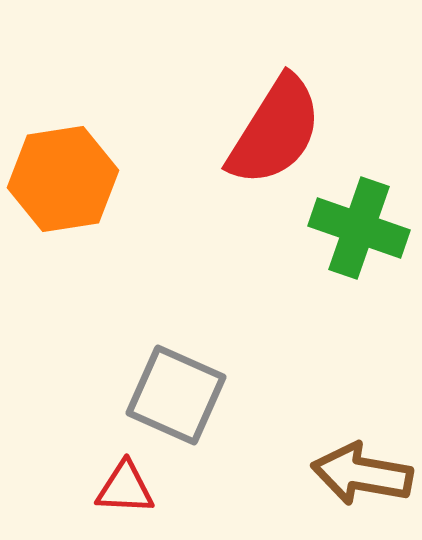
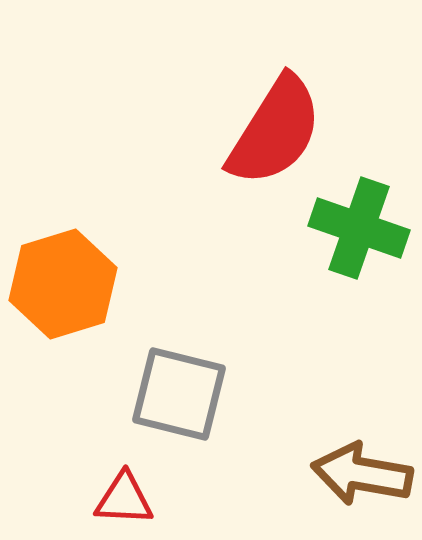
orange hexagon: moved 105 px down; rotated 8 degrees counterclockwise
gray square: moved 3 px right, 1 px up; rotated 10 degrees counterclockwise
red triangle: moved 1 px left, 11 px down
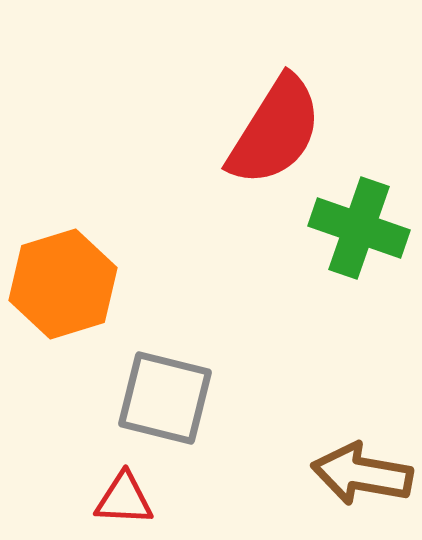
gray square: moved 14 px left, 4 px down
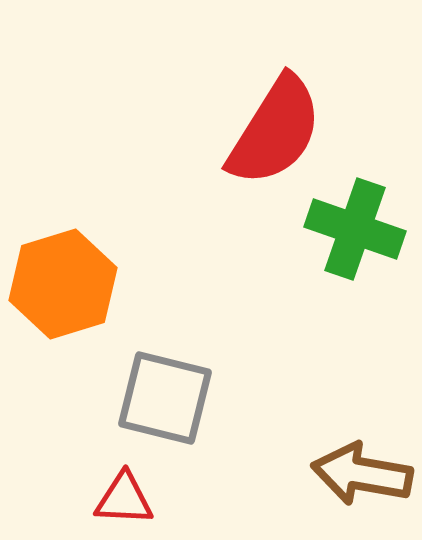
green cross: moved 4 px left, 1 px down
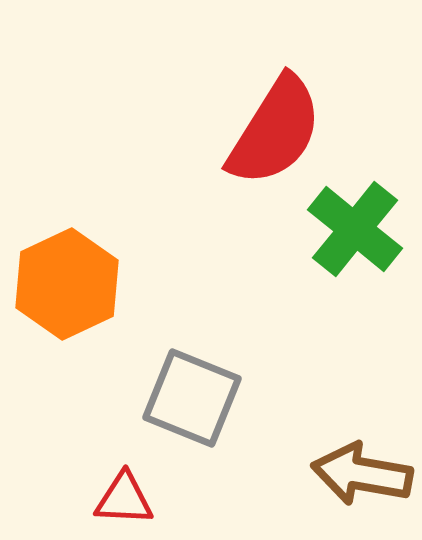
green cross: rotated 20 degrees clockwise
orange hexagon: moved 4 px right; rotated 8 degrees counterclockwise
gray square: moved 27 px right; rotated 8 degrees clockwise
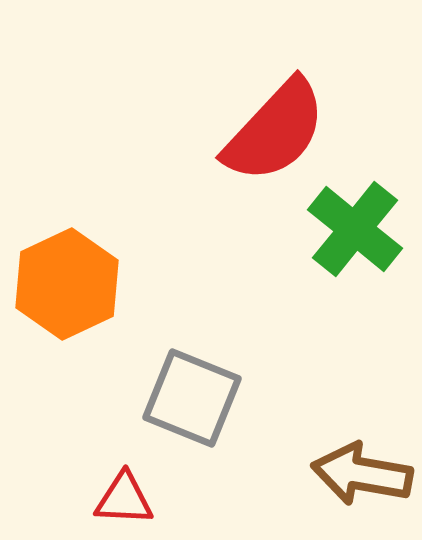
red semicircle: rotated 11 degrees clockwise
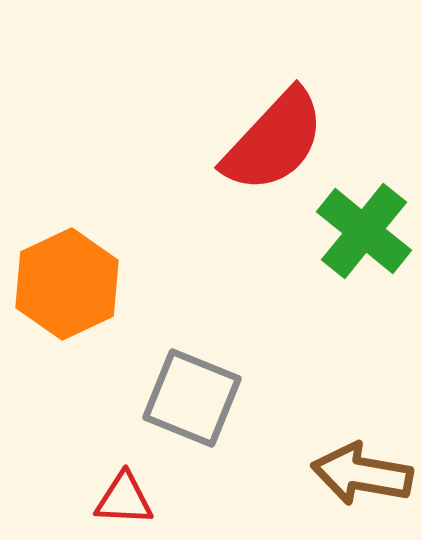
red semicircle: moved 1 px left, 10 px down
green cross: moved 9 px right, 2 px down
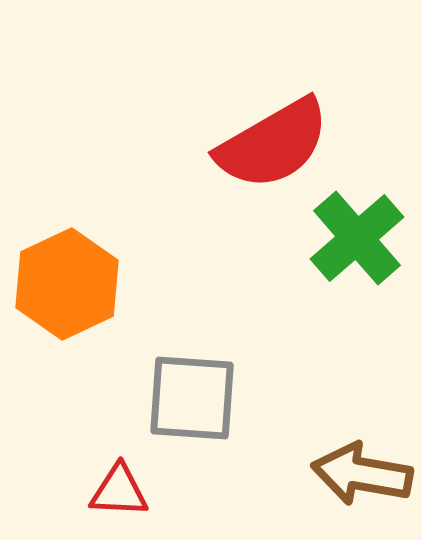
red semicircle: moved 1 px left, 3 px down; rotated 17 degrees clockwise
green cross: moved 7 px left, 7 px down; rotated 10 degrees clockwise
gray square: rotated 18 degrees counterclockwise
red triangle: moved 5 px left, 8 px up
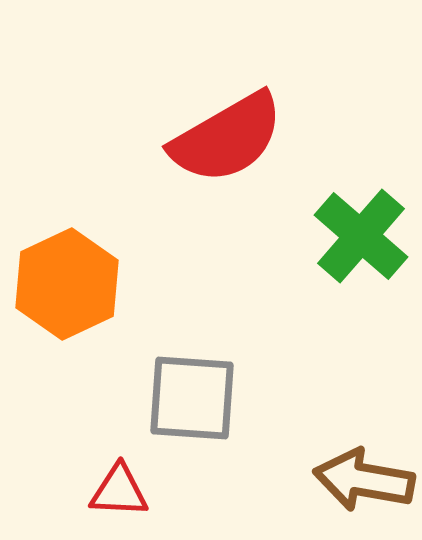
red semicircle: moved 46 px left, 6 px up
green cross: moved 4 px right, 2 px up; rotated 8 degrees counterclockwise
brown arrow: moved 2 px right, 6 px down
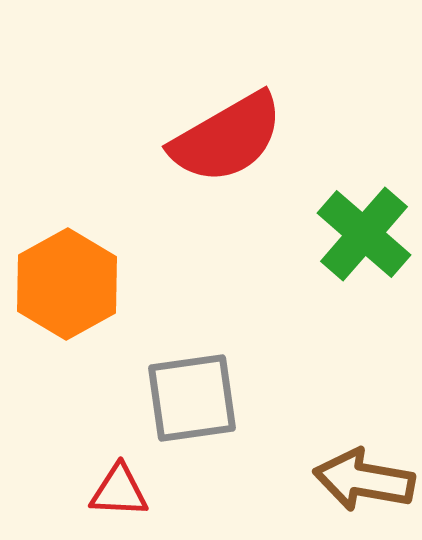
green cross: moved 3 px right, 2 px up
orange hexagon: rotated 4 degrees counterclockwise
gray square: rotated 12 degrees counterclockwise
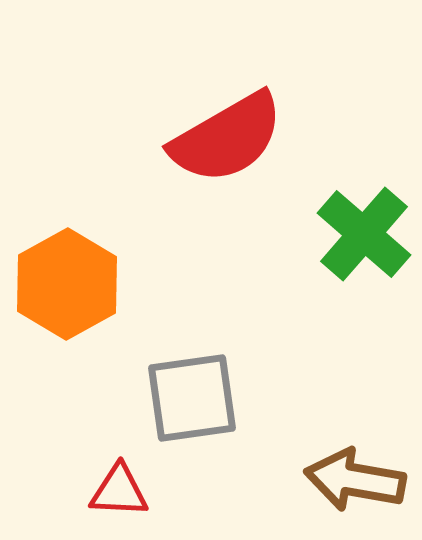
brown arrow: moved 9 px left
